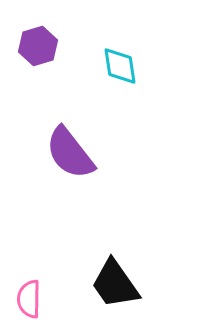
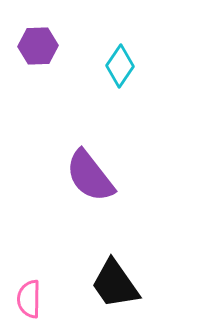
purple hexagon: rotated 15 degrees clockwise
cyan diamond: rotated 42 degrees clockwise
purple semicircle: moved 20 px right, 23 px down
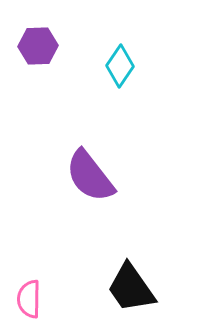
black trapezoid: moved 16 px right, 4 px down
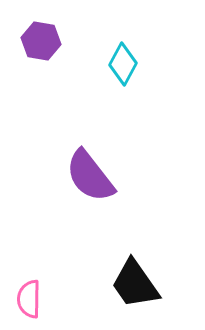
purple hexagon: moved 3 px right, 5 px up; rotated 12 degrees clockwise
cyan diamond: moved 3 px right, 2 px up; rotated 6 degrees counterclockwise
black trapezoid: moved 4 px right, 4 px up
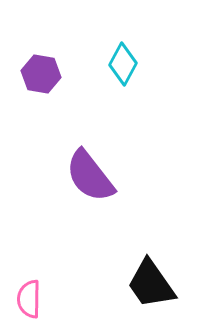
purple hexagon: moved 33 px down
black trapezoid: moved 16 px right
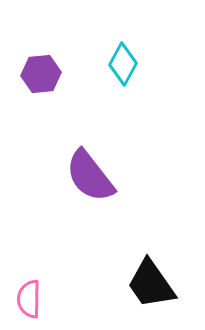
purple hexagon: rotated 15 degrees counterclockwise
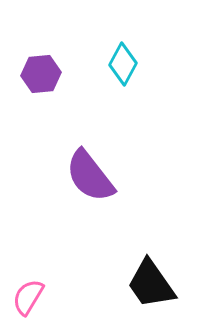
pink semicircle: moved 1 px left, 2 px up; rotated 30 degrees clockwise
